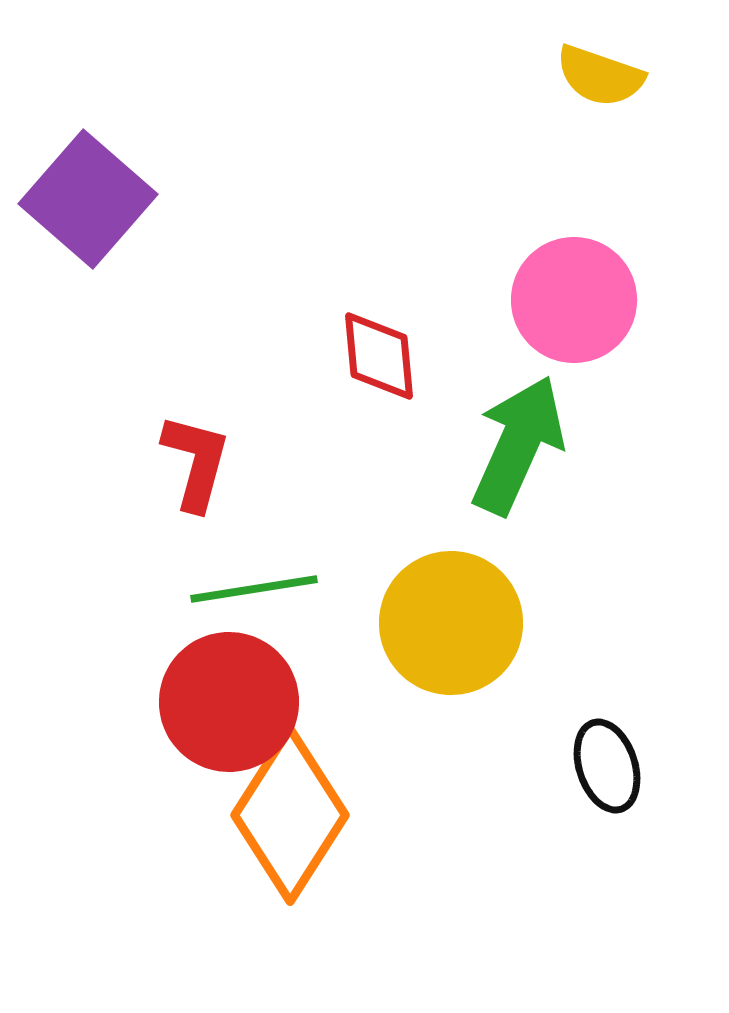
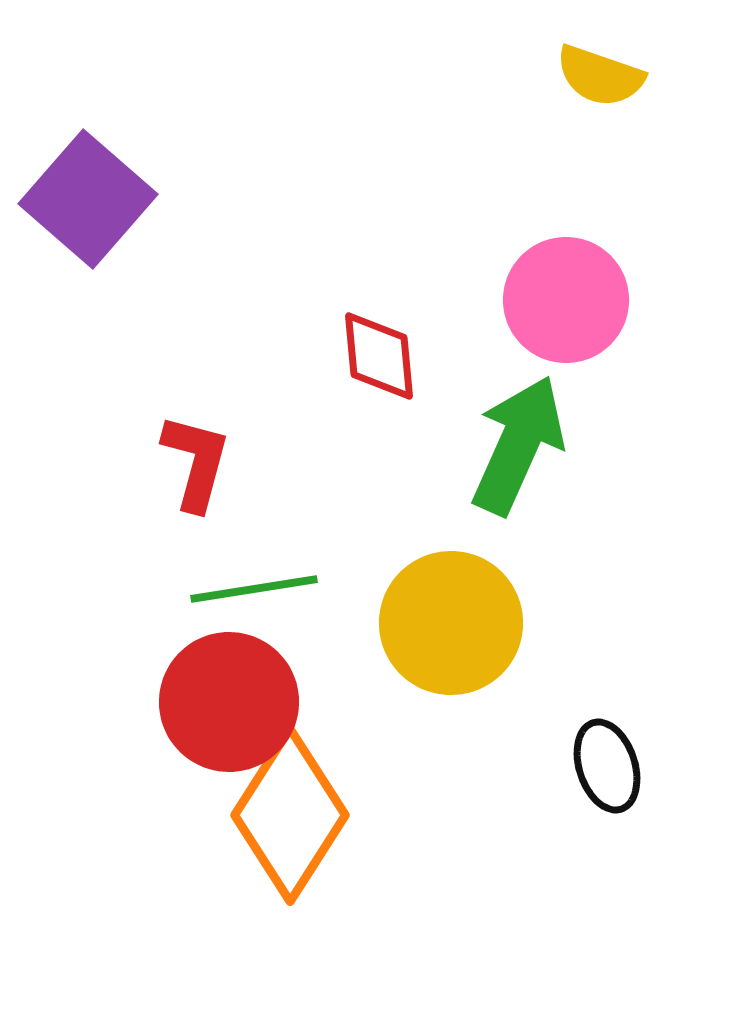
pink circle: moved 8 px left
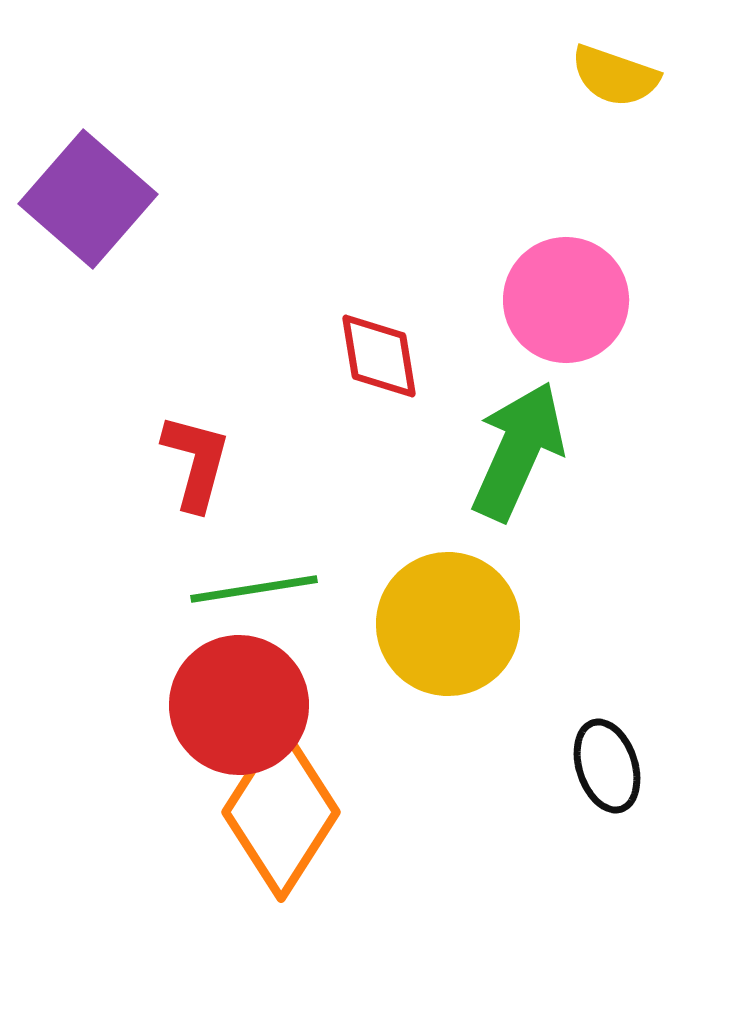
yellow semicircle: moved 15 px right
red diamond: rotated 4 degrees counterclockwise
green arrow: moved 6 px down
yellow circle: moved 3 px left, 1 px down
red circle: moved 10 px right, 3 px down
orange diamond: moved 9 px left, 3 px up
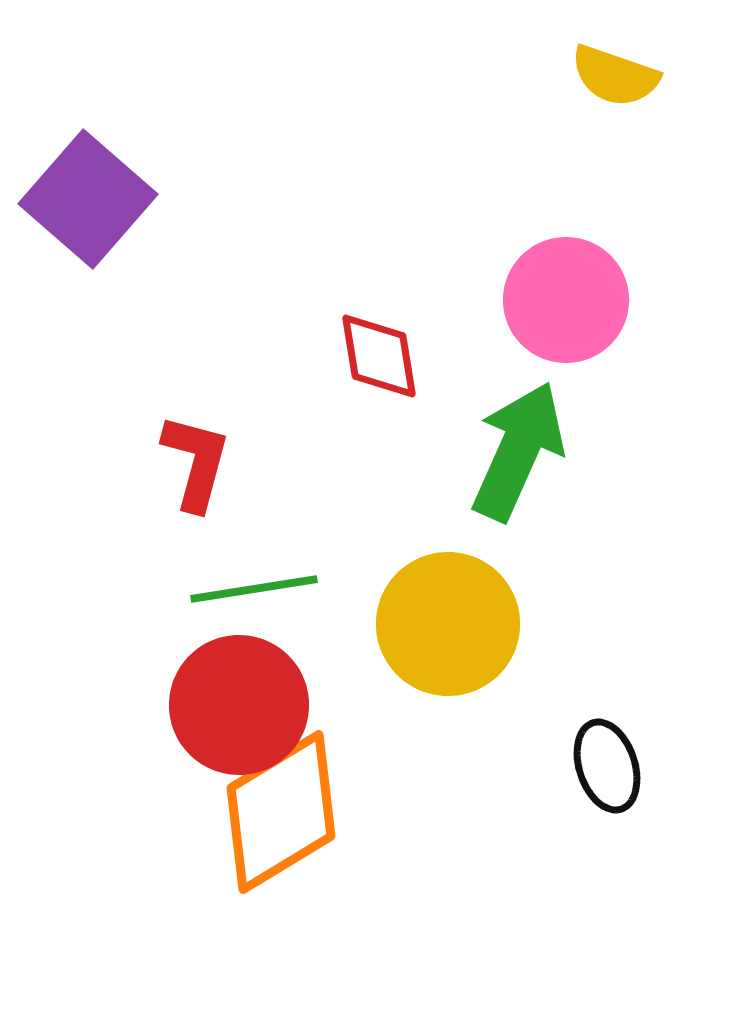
orange diamond: rotated 26 degrees clockwise
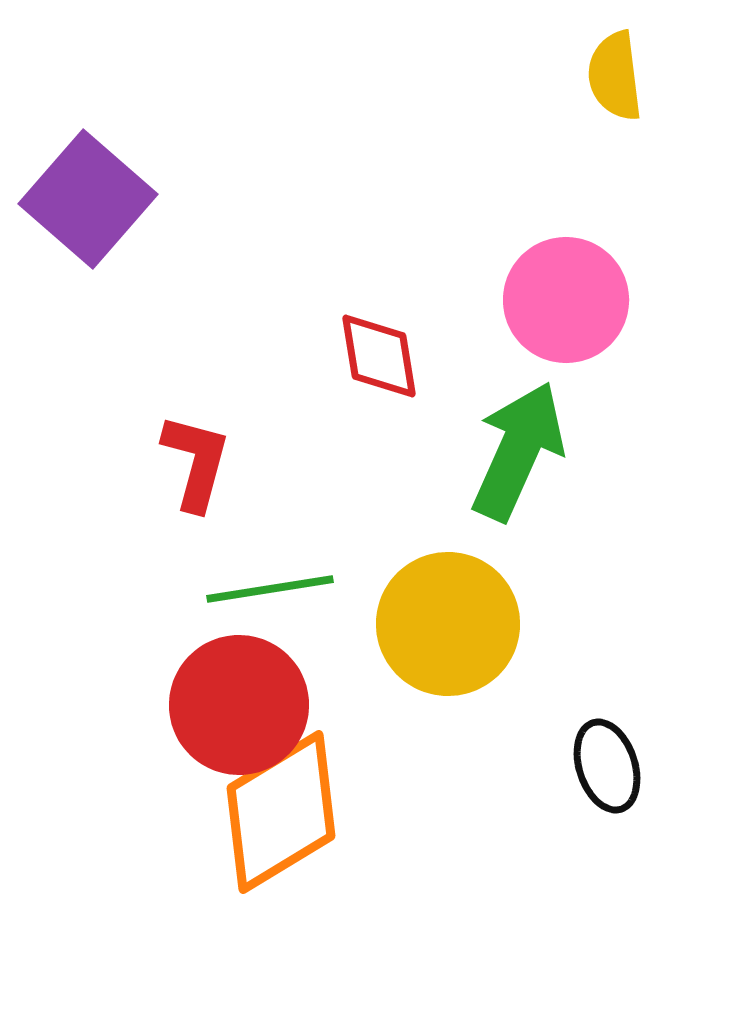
yellow semicircle: rotated 64 degrees clockwise
green line: moved 16 px right
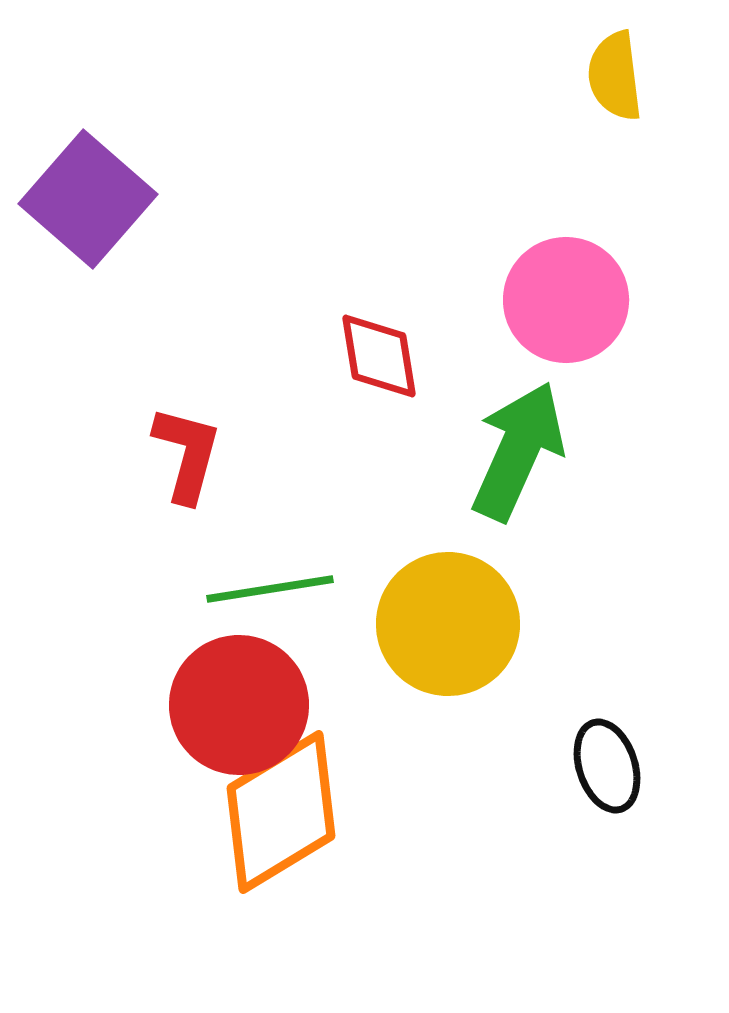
red L-shape: moved 9 px left, 8 px up
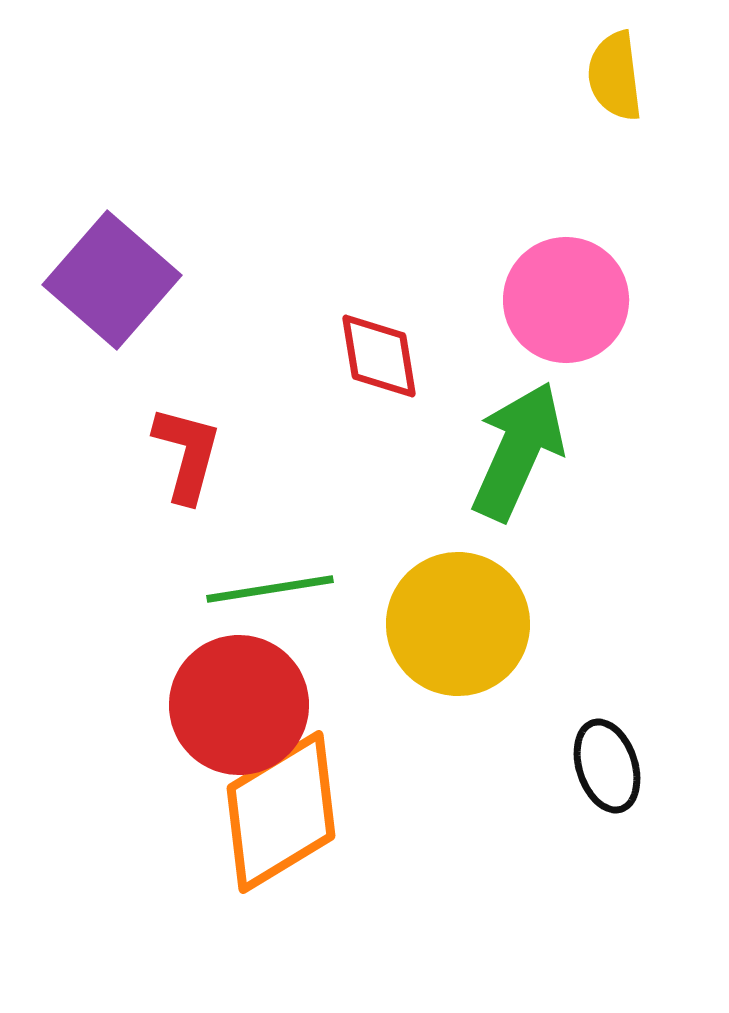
purple square: moved 24 px right, 81 px down
yellow circle: moved 10 px right
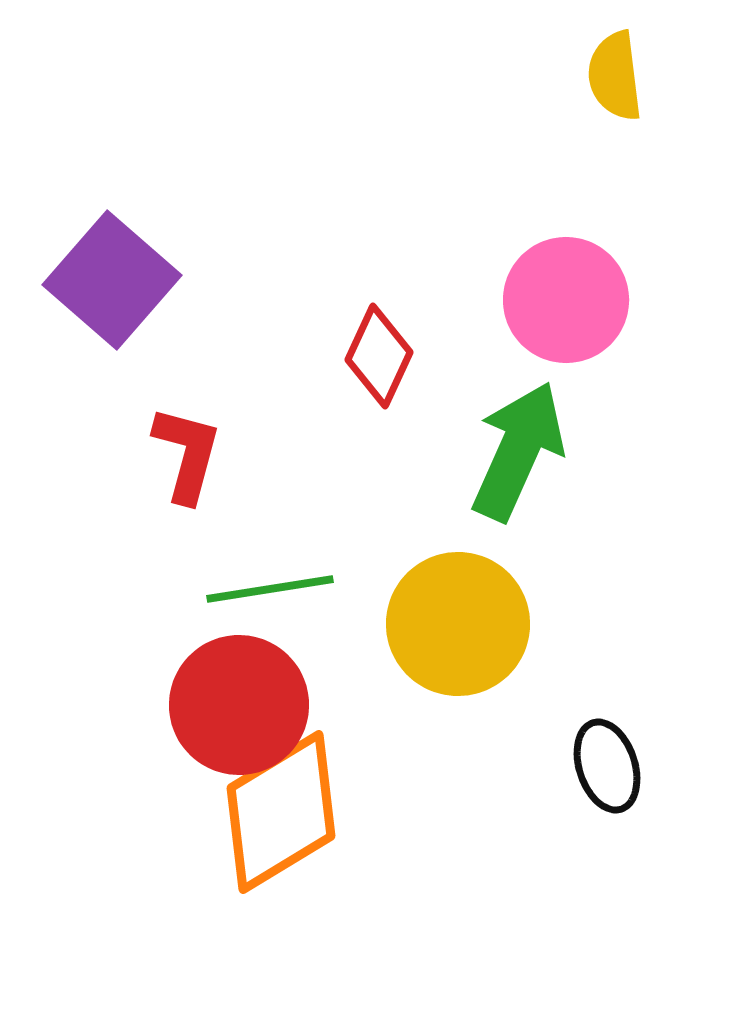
red diamond: rotated 34 degrees clockwise
